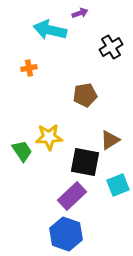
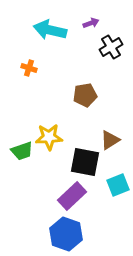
purple arrow: moved 11 px right, 10 px down
orange cross: rotated 28 degrees clockwise
green trapezoid: rotated 105 degrees clockwise
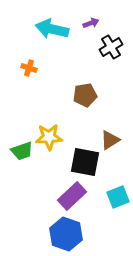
cyan arrow: moved 2 px right, 1 px up
cyan square: moved 12 px down
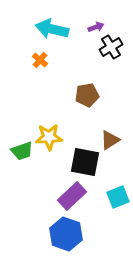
purple arrow: moved 5 px right, 4 px down
orange cross: moved 11 px right, 8 px up; rotated 21 degrees clockwise
brown pentagon: moved 2 px right
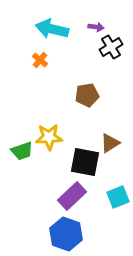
purple arrow: rotated 28 degrees clockwise
brown triangle: moved 3 px down
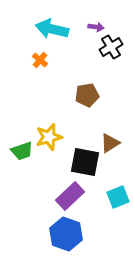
yellow star: rotated 12 degrees counterclockwise
purple rectangle: moved 2 px left
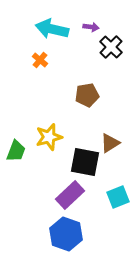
purple arrow: moved 5 px left
black cross: rotated 15 degrees counterclockwise
green trapezoid: moved 6 px left; rotated 50 degrees counterclockwise
purple rectangle: moved 1 px up
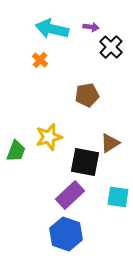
cyan square: rotated 30 degrees clockwise
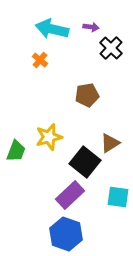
black cross: moved 1 px down
black square: rotated 28 degrees clockwise
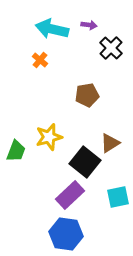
purple arrow: moved 2 px left, 2 px up
cyan square: rotated 20 degrees counterclockwise
blue hexagon: rotated 12 degrees counterclockwise
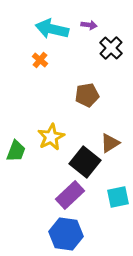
yellow star: moved 2 px right; rotated 12 degrees counterclockwise
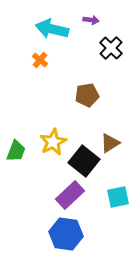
purple arrow: moved 2 px right, 5 px up
yellow star: moved 2 px right, 5 px down
black square: moved 1 px left, 1 px up
